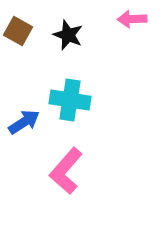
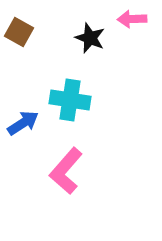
brown square: moved 1 px right, 1 px down
black star: moved 22 px right, 3 px down
blue arrow: moved 1 px left, 1 px down
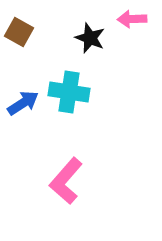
cyan cross: moved 1 px left, 8 px up
blue arrow: moved 20 px up
pink L-shape: moved 10 px down
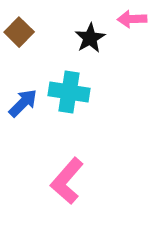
brown square: rotated 16 degrees clockwise
black star: rotated 20 degrees clockwise
blue arrow: rotated 12 degrees counterclockwise
pink L-shape: moved 1 px right
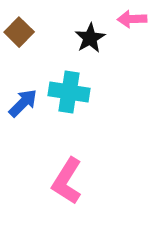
pink L-shape: rotated 9 degrees counterclockwise
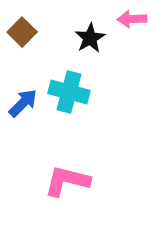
brown square: moved 3 px right
cyan cross: rotated 6 degrees clockwise
pink L-shape: rotated 72 degrees clockwise
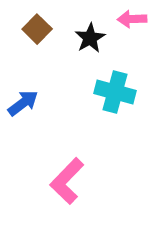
brown square: moved 15 px right, 3 px up
cyan cross: moved 46 px right
blue arrow: rotated 8 degrees clockwise
pink L-shape: rotated 60 degrees counterclockwise
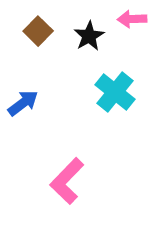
brown square: moved 1 px right, 2 px down
black star: moved 1 px left, 2 px up
cyan cross: rotated 24 degrees clockwise
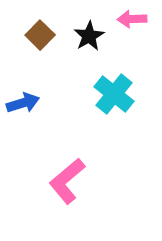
brown square: moved 2 px right, 4 px down
cyan cross: moved 1 px left, 2 px down
blue arrow: rotated 20 degrees clockwise
pink L-shape: rotated 6 degrees clockwise
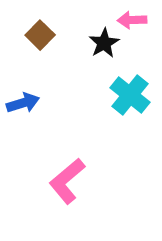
pink arrow: moved 1 px down
black star: moved 15 px right, 7 px down
cyan cross: moved 16 px right, 1 px down
